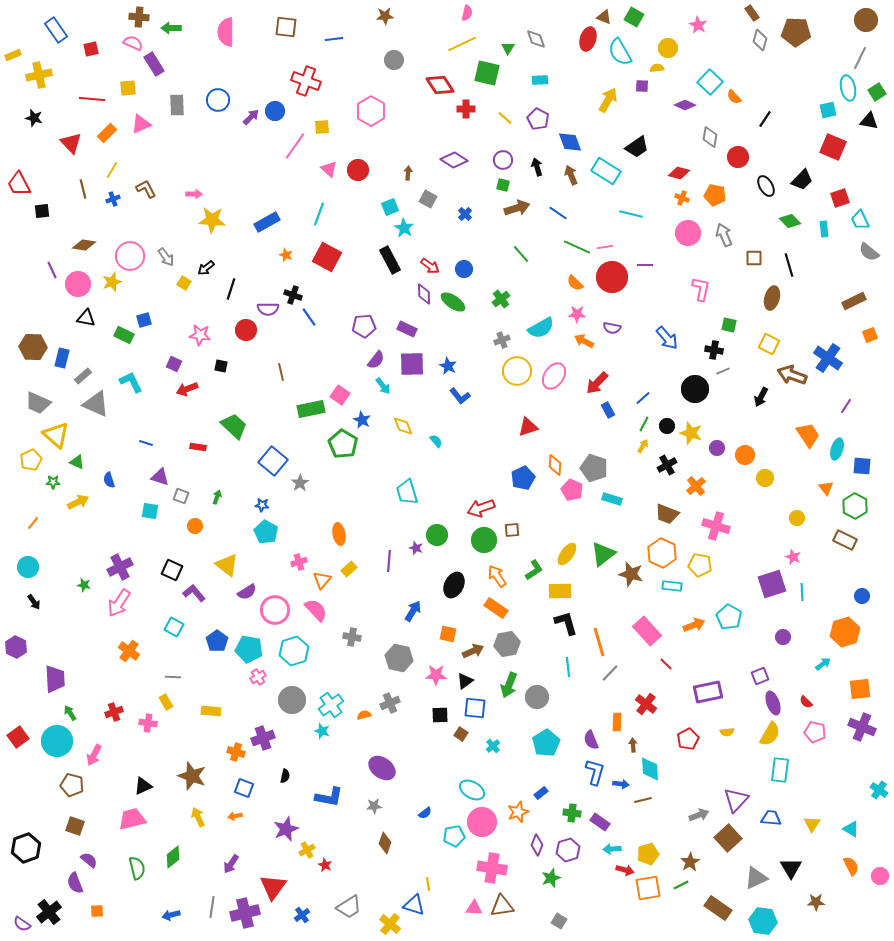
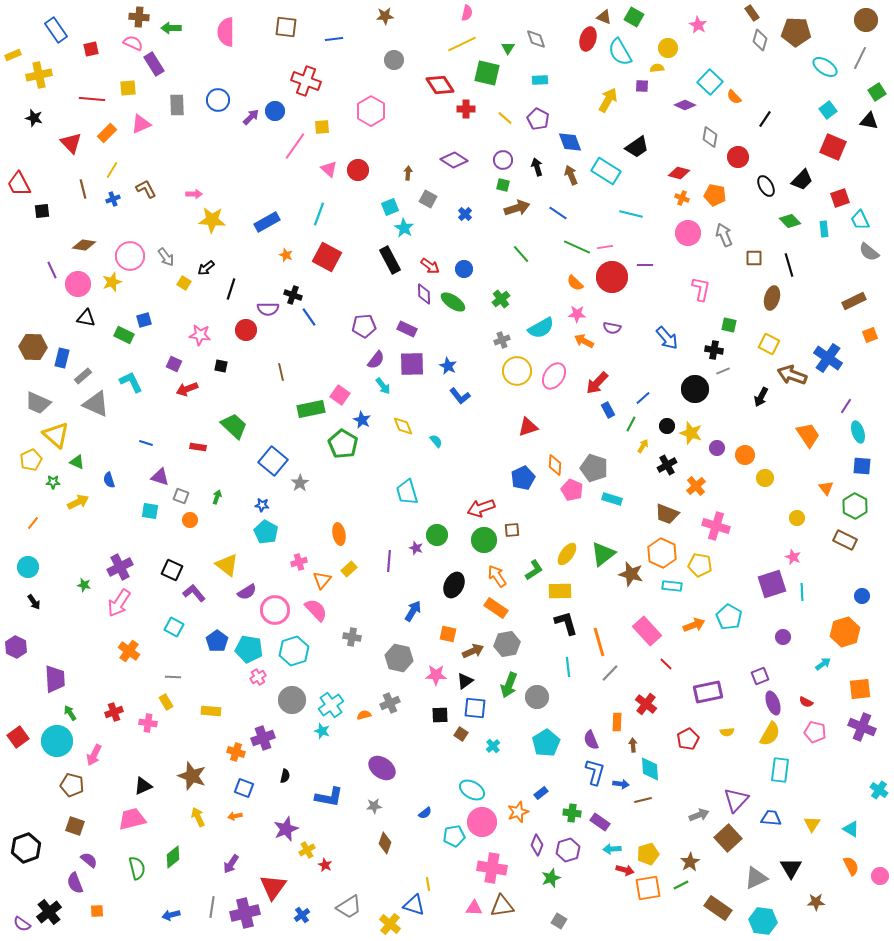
cyan ellipse at (848, 88): moved 23 px left, 21 px up; rotated 45 degrees counterclockwise
cyan square at (828, 110): rotated 24 degrees counterclockwise
green line at (644, 424): moved 13 px left
cyan ellipse at (837, 449): moved 21 px right, 17 px up; rotated 35 degrees counterclockwise
orange circle at (195, 526): moved 5 px left, 6 px up
red semicircle at (806, 702): rotated 16 degrees counterclockwise
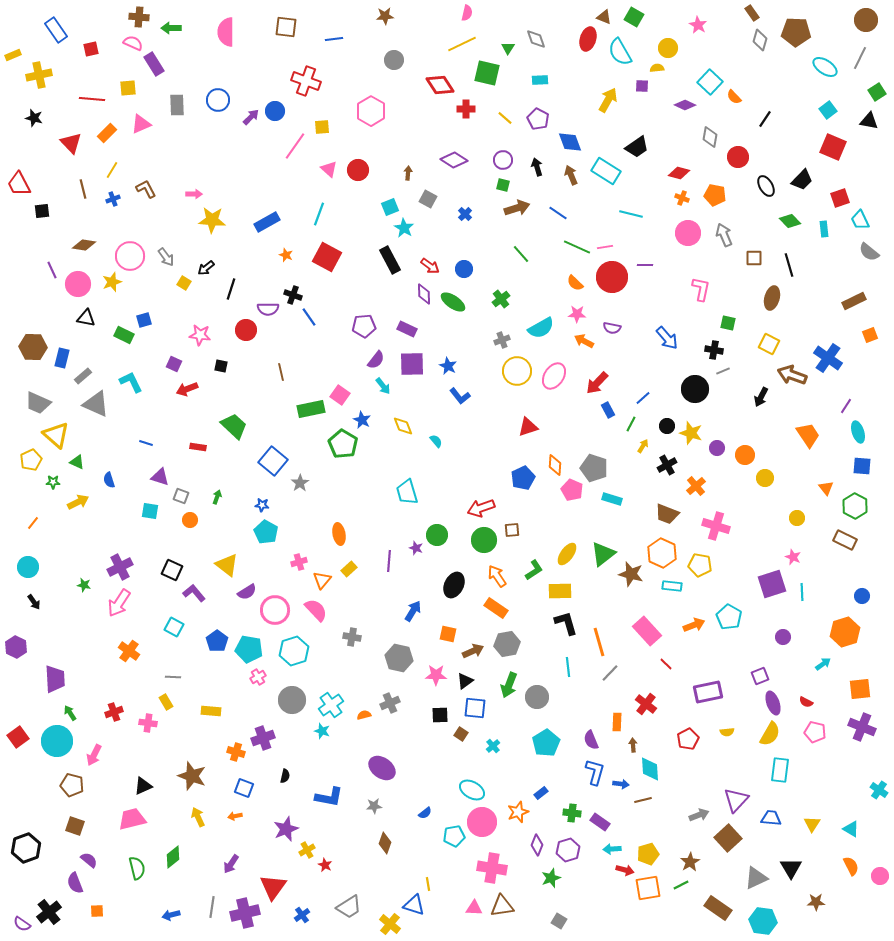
green square at (729, 325): moved 1 px left, 2 px up
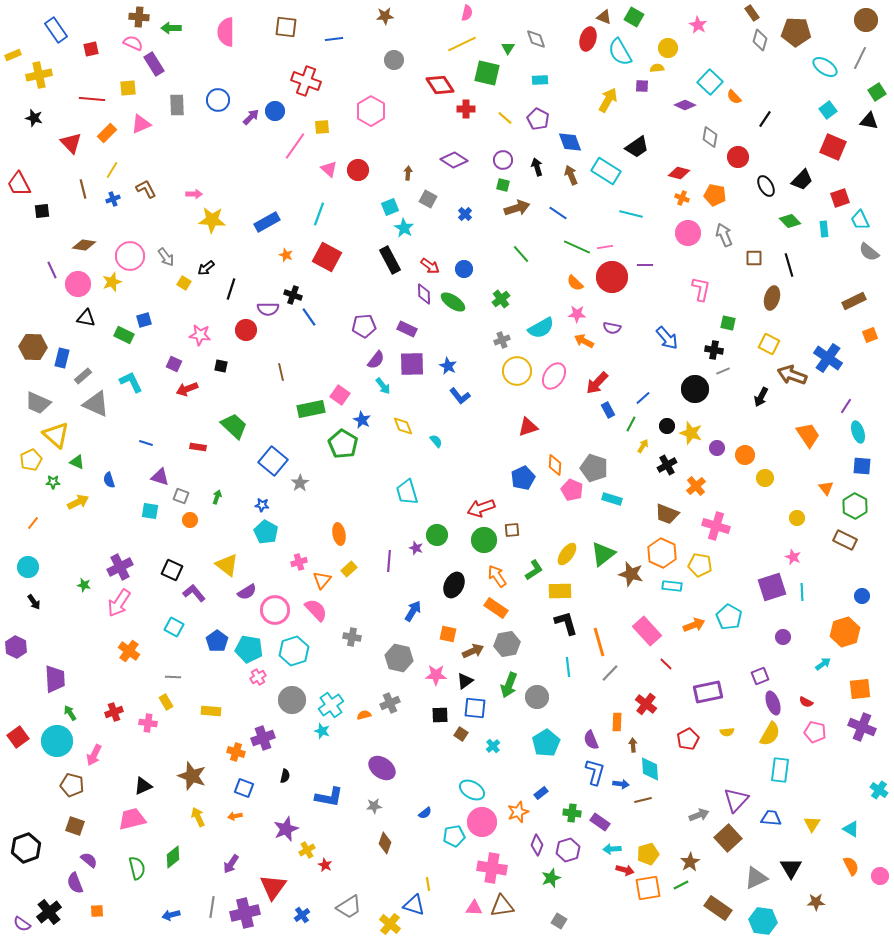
purple square at (772, 584): moved 3 px down
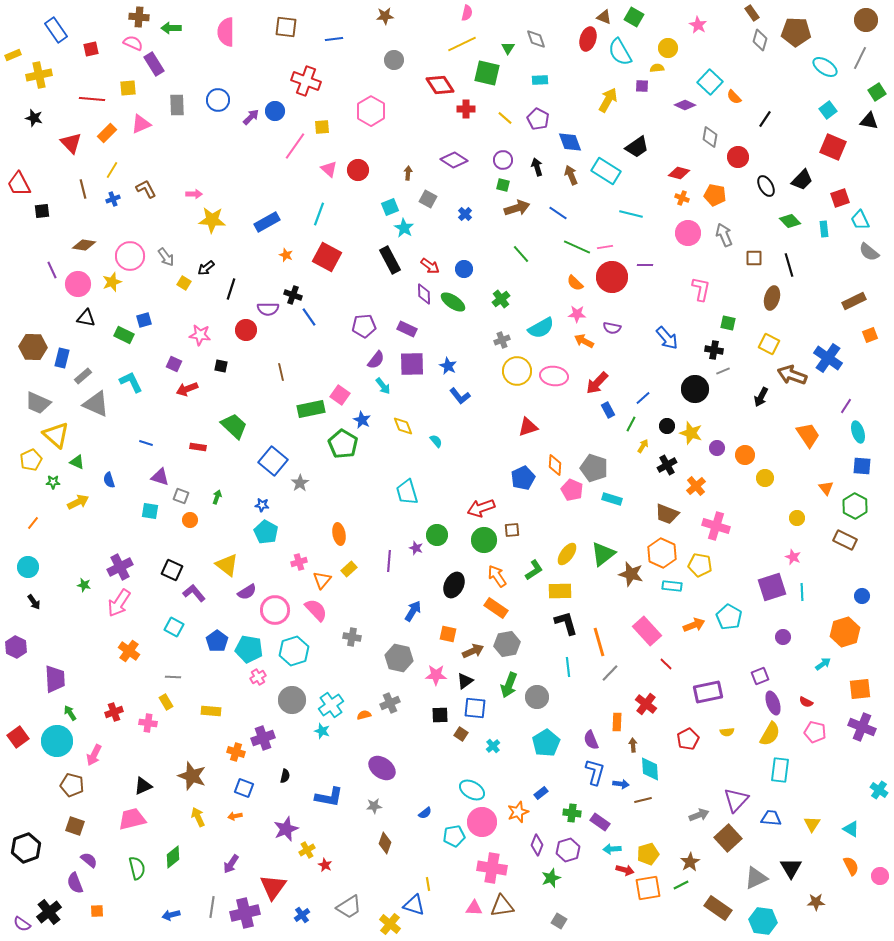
pink ellipse at (554, 376): rotated 64 degrees clockwise
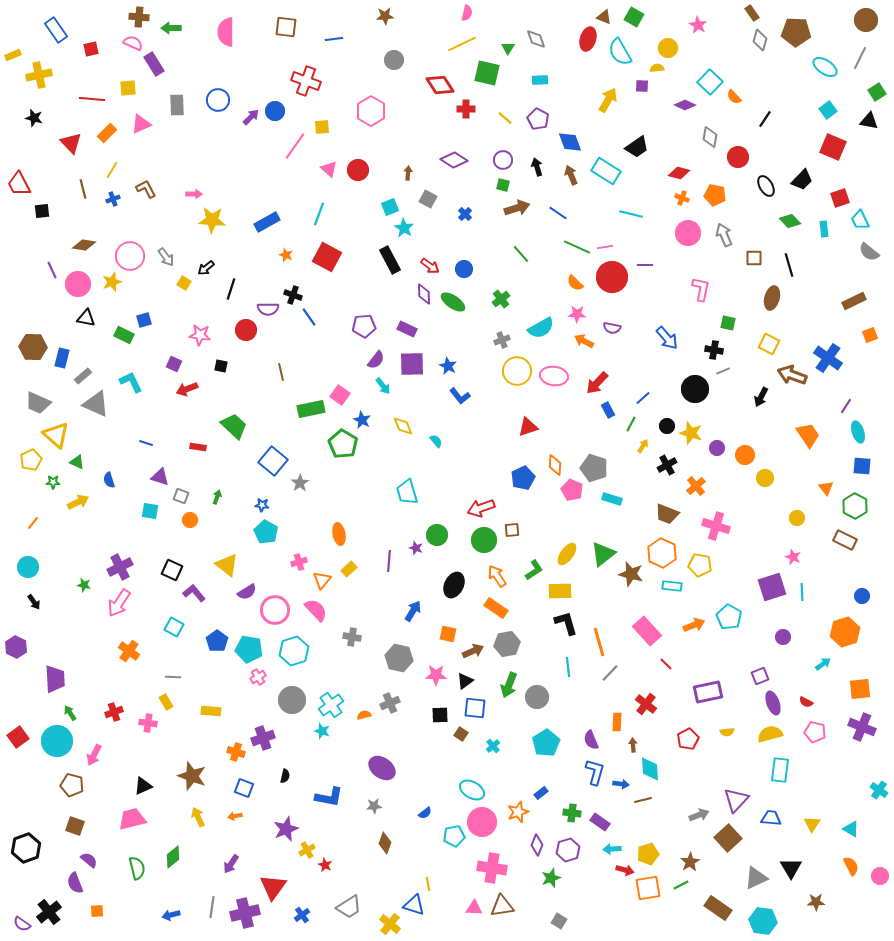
yellow semicircle at (770, 734): rotated 135 degrees counterclockwise
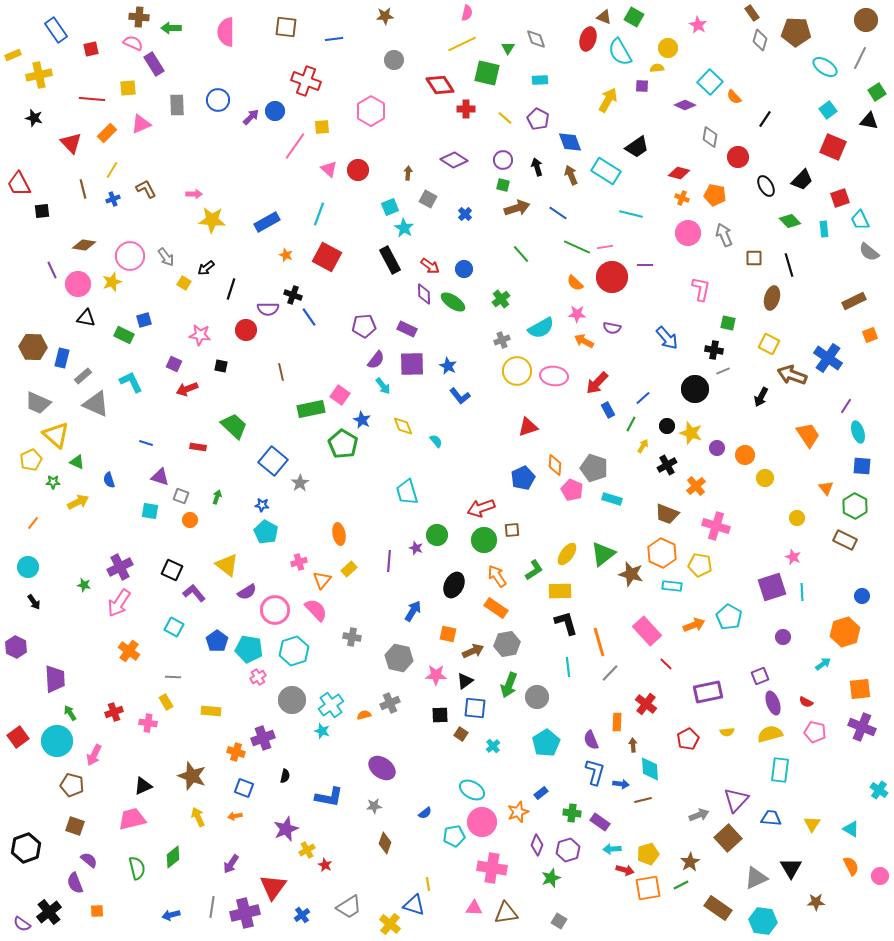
brown triangle at (502, 906): moved 4 px right, 7 px down
